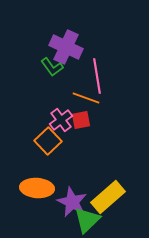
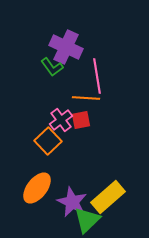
orange line: rotated 16 degrees counterclockwise
orange ellipse: rotated 56 degrees counterclockwise
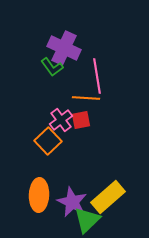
purple cross: moved 2 px left, 1 px down
orange ellipse: moved 2 px right, 7 px down; rotated 36 degrees counterclockwise
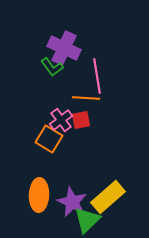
orange square: moved 1 px right, 2 px up; rotated 16 degrees counterclockwise
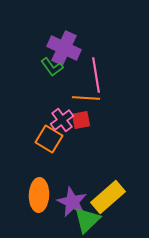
pink line: moved 1 px left, 1 px up
pink cross: moved 1 px right
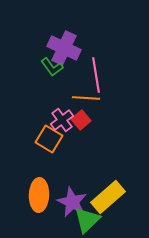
red square: rotated 30 degrees counterclockwise
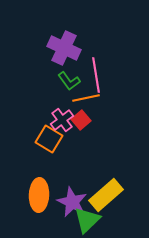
green L-shape: moved 17 px right, 14 px down
orange line: rotated 16 degrees counterclockwise
yellow rectangle: moved 2 px left, 2 px up
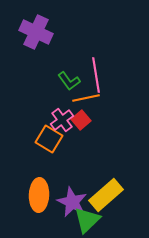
purple cross: moved 28 px left, 16 px up
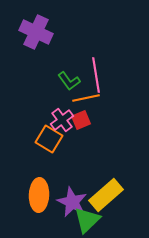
red square: rotated 18 degrees clockwise
